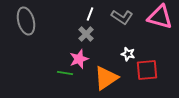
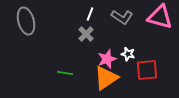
pink star: moved 28 px right
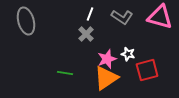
red square: rotated 10 degrees counterclockwise
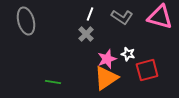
green line: moved 12 px left, 9 px down
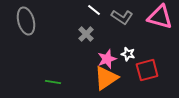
white line: moved 4 px right, 4 px up; rotated 72 degrees counterclockwise
